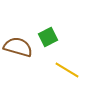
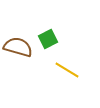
green square: moved 2 px down
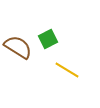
brown semicircle: rotated 16 degrees clockwise
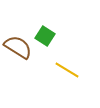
green square: moved 3 px left, 3 px up; rotated 30 degrees counterclockwise
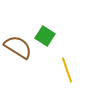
yellow line: rotated 40 degrees clockwise
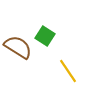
yellow line: moved 1 px right, 1 px down; rotated 15 degrees counterclockwise
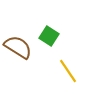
green square: moved 4 px right
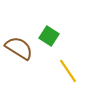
brown semicircle: moved 1 px right, 1 px down
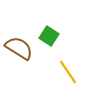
yellow line: moved 1 px down
